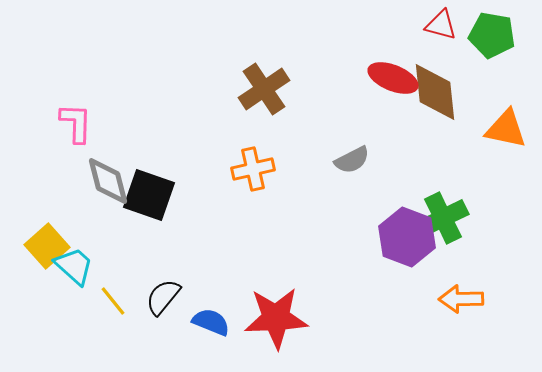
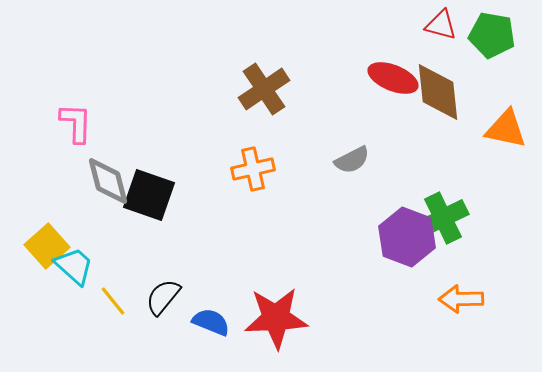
brown diamond: moved 3 px right
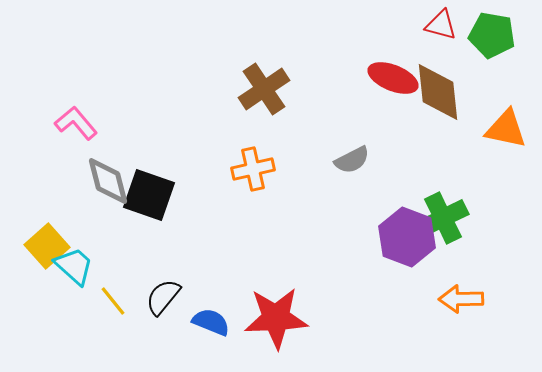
pink L-shape: rotated 42 degrees counterclockwise
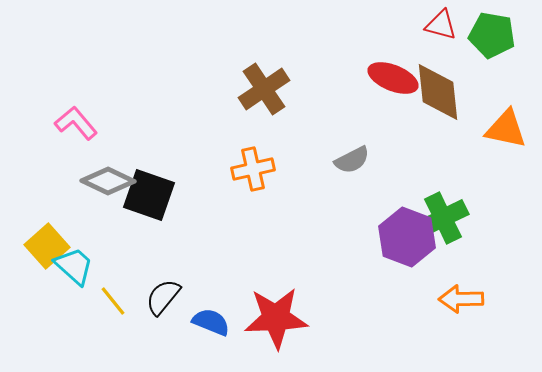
gray diamond: rotated 50 degrees counterclockwise
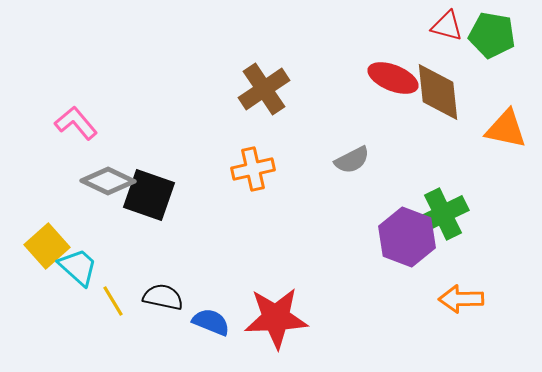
red triangle: moved 6 px right, 1 px down
green cross: moved 4 px up
cyan trapezoid: moved 4 px right, 1 px down
black semicircle: rotated 63 degrees clockwise
yellow line: rotated 8 degrees clockwise
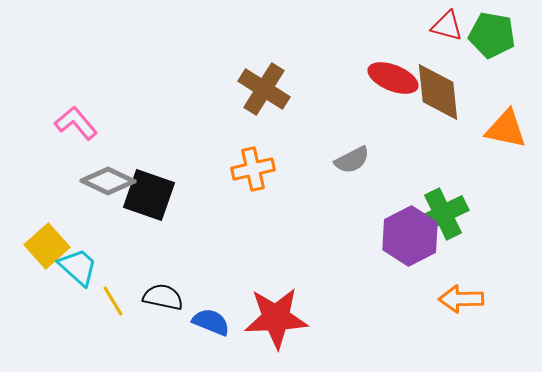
brown cross: rotated 24 degrees counterclockwise
purple hexagon: moved 3 px right, 1 px up; rotated 12 degrees clockwise
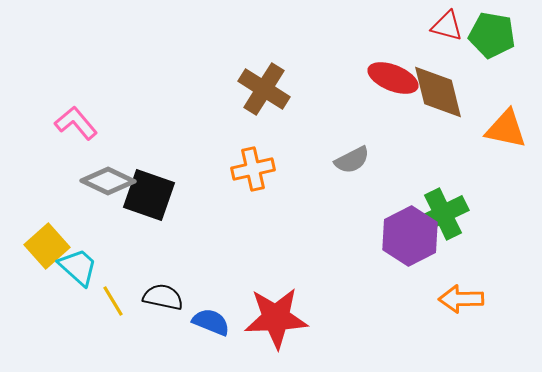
brown diamond: rotated 8 degrees counterclockwise
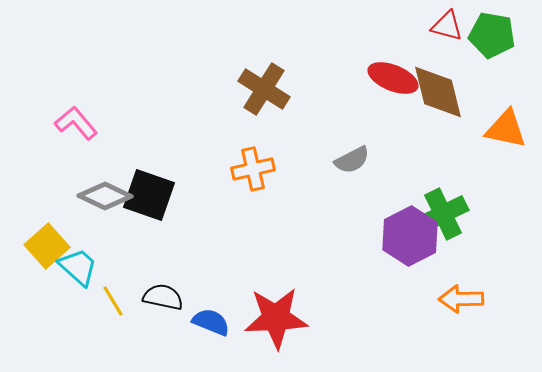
gray diamond: moved 3 px left, 15 px down
